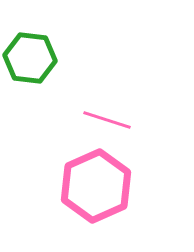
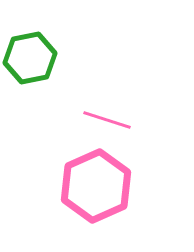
green hexagon: rotated 18 degrees counterclockwise
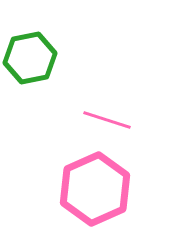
pink hexagon: moved 1 px left, 3 px down
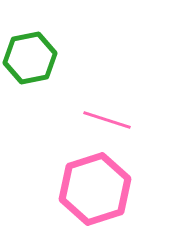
pink hexagon: rotated 6 degrees clockwise
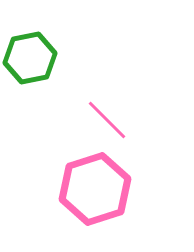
pink line: rotated 27 degrees clockwise
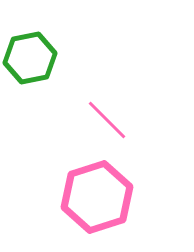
pink hexagon: moved 2 px right, 8 px down
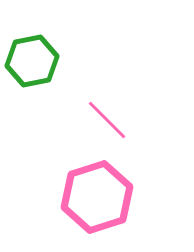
green hexagon: moved 2 px right, 3 px down
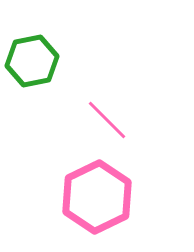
pink hexagon: rotated 8 degrees counterclockwise
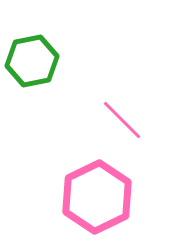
pink line: moved 15 px right
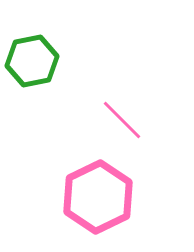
pink hexagon: moved 1 px right
